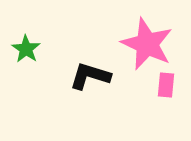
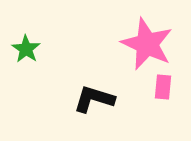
black L-shape: moved 4 px right, 23 px down
pink rectangle: moved 3 px left, 2 px down
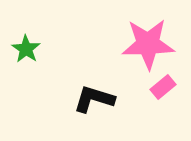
pink star: moved 1 px right; rotated 26 degrees counterclockwise
pink rectangle: rotated 45 degrees clockwise
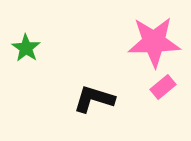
pink star: moved 6 px right, 2 px up
green star: moved 1 px up
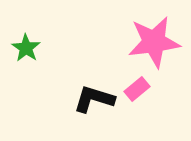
pink star: rotated 6 degrees counterclockwise
pink rectangle: moved 26 px left, 2 px down
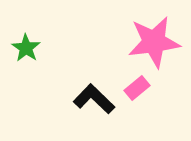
pink rectangle: moved 1 px up
black L-shape: rotated 27 degrees clockwise
